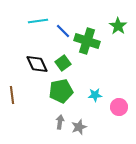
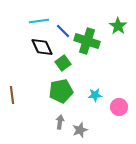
cyan line: moved 1 px right
black diamond: moved 5 px right, 17 px up
gray star: moved 1 px right, 3 px down
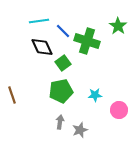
brown line: rotated 12 degrees counterclockwise
pink circle: moved 3 px down
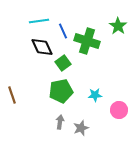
blue line: rotated 21 degrees clockwise
gray star: moved 1 px right, 2 px up
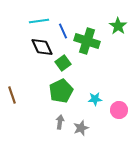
green pentagon: rotated 15 degrees counterclockwise
cyan star: moved 4 px down
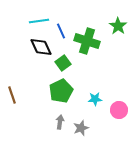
blue line: moved 2 px left
black diamond: moved 1 px left
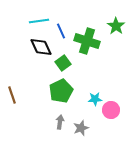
green star: moved 2 px left
pink circle: moved 8 px left
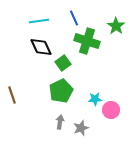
blue line: moved 13 px right, 13 px up
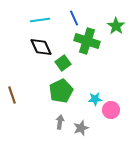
cyan line: moved 1 px right, 1 px up
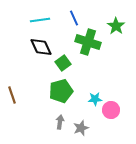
green cross: moved 1 px right, 1 px down
green pentagon: rotated 10 degrees clockwise
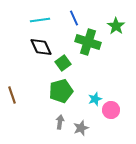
cyan star: rotated 16 degrees counterclockwise
